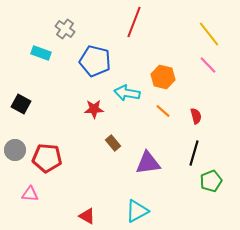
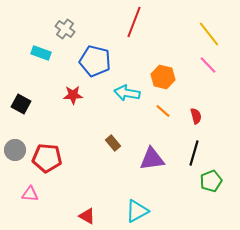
red star: moved 21 px left, 14 px up
purple triangle: moved 4 px right, 4 px up
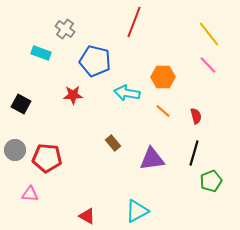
orange hexagon: rotated 15 degrees counterclockwise
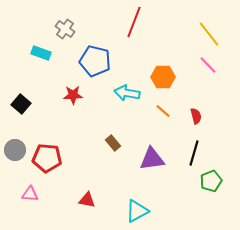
black square: rotated 12 degrees clockwise
red triangle: moved 16 px up; rotated 18 degrees counterclockwise
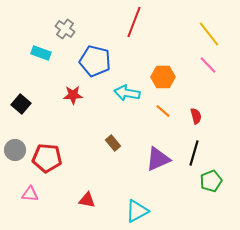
purple triangle: moved 6 px right; rotated 16 degrees counterclockwise
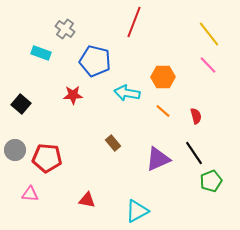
black line: rotated 50 degrees counterclockwise
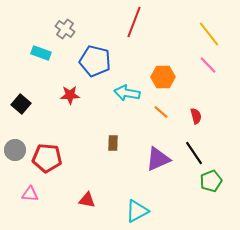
red star: moved 3 px left
orange line: moved 2 px left, 1 px down
brown rectangle: rotated 42 degrees clockwise
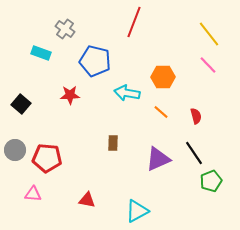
pink triangle: moved 3 px right
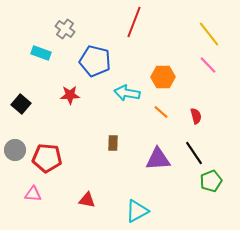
purple triangle: rotated 20 degrees clockwise
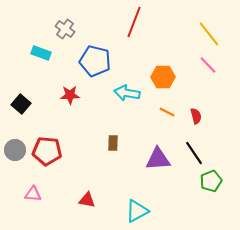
orange line: moved 6 px right; rotated 14 degrees counterclockwise
red pentagon: moved 7 px up
